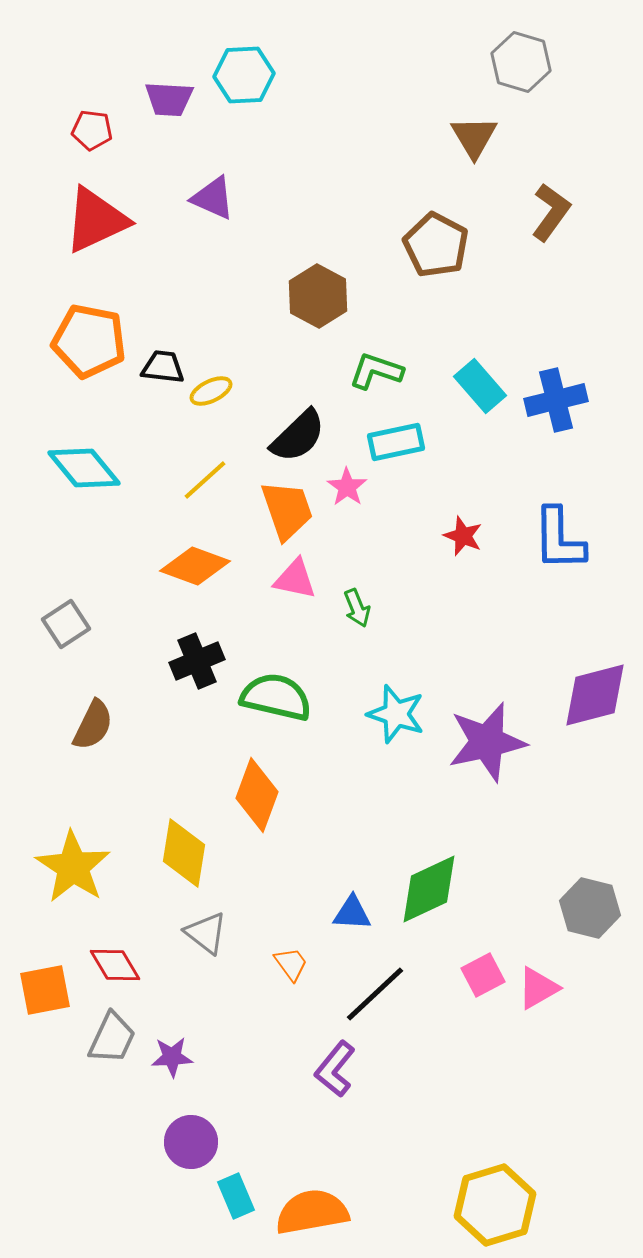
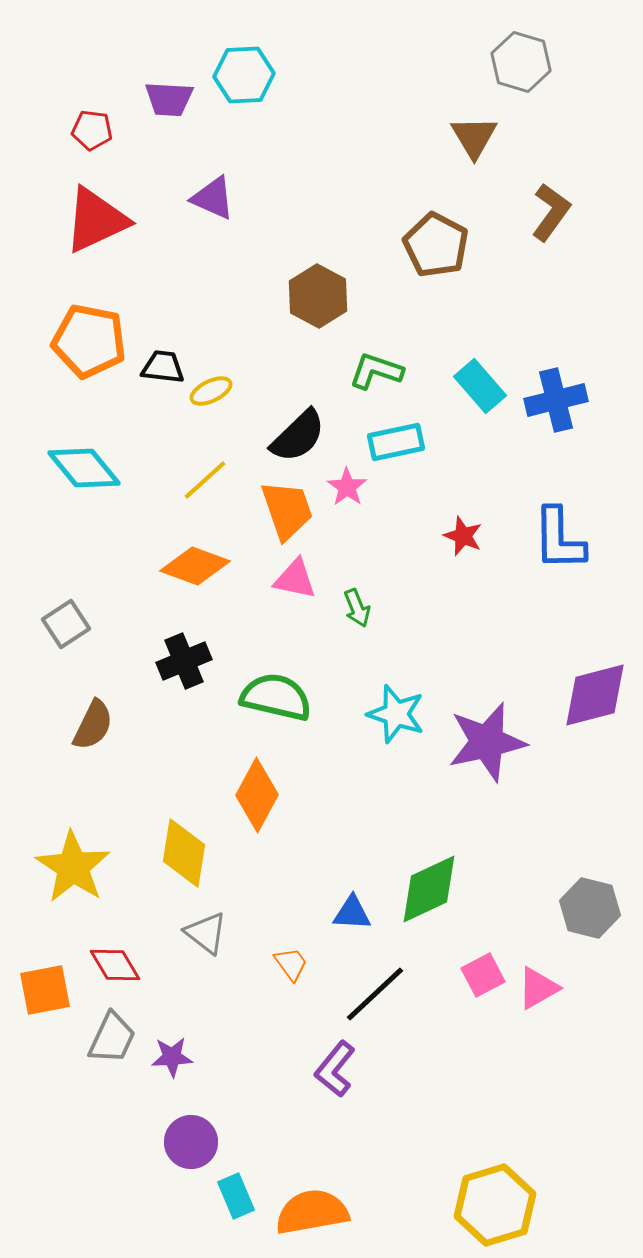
black cross at (197, 661): moved 13 px left
orange diamond at (257, 795): rotated 8 degrees clockwise
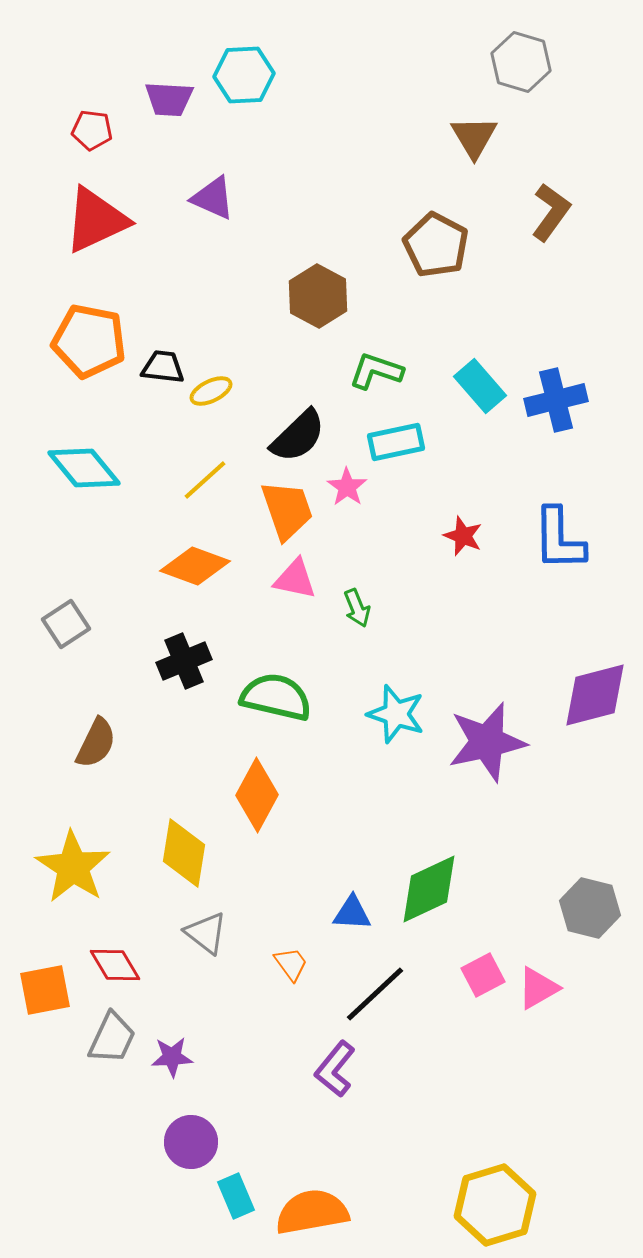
brown semicircle at (93, 725): moved 3 px right, 18 px down
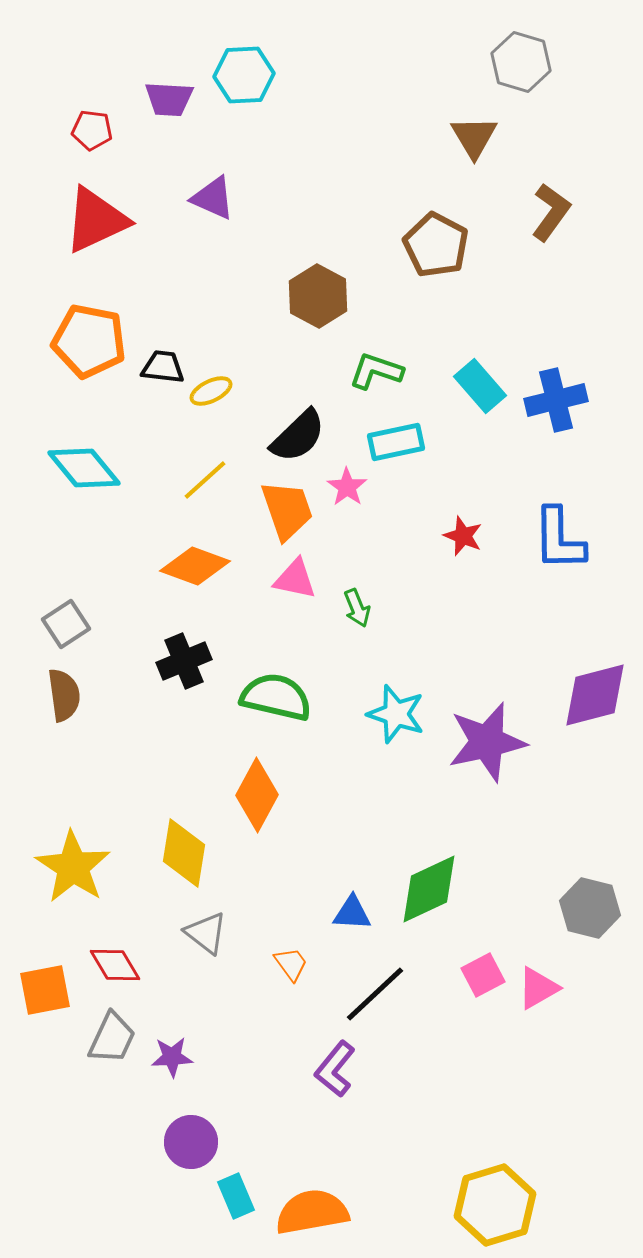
brown semicircle at (96, 743): moved 32 px left, 48 px up; rotated 34 degrees counterclockwise
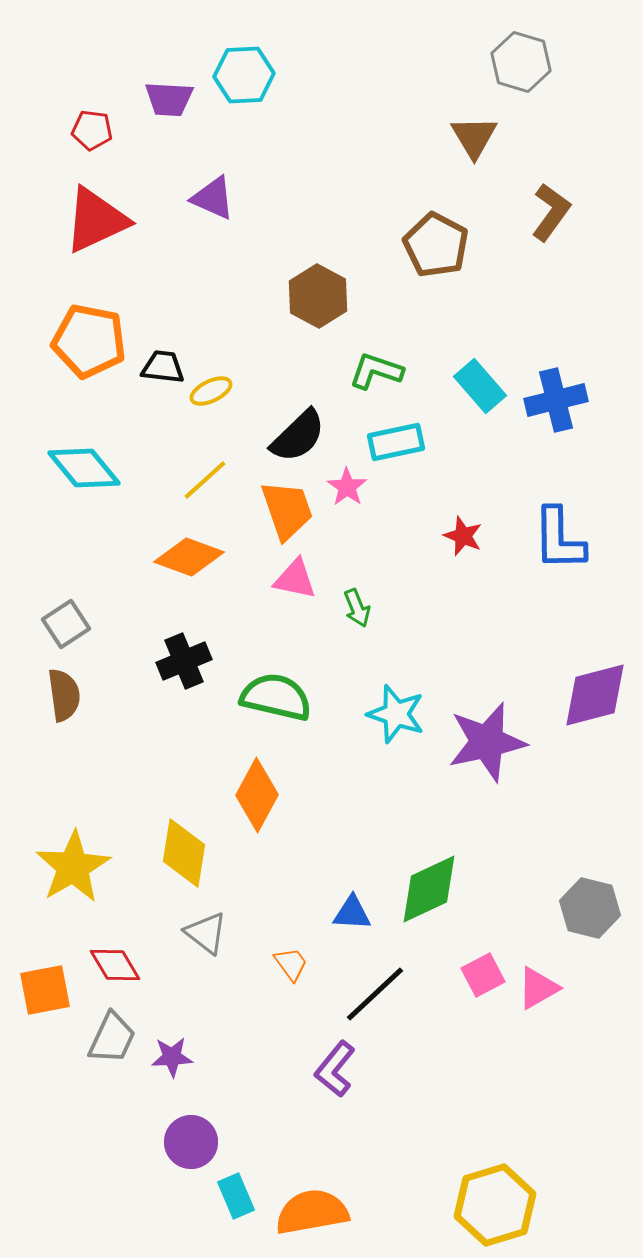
orange diamond at (195, 566): moved 6 px left, 9 px up
yellow star at (73, 867): rotated 8 degrees clockwise
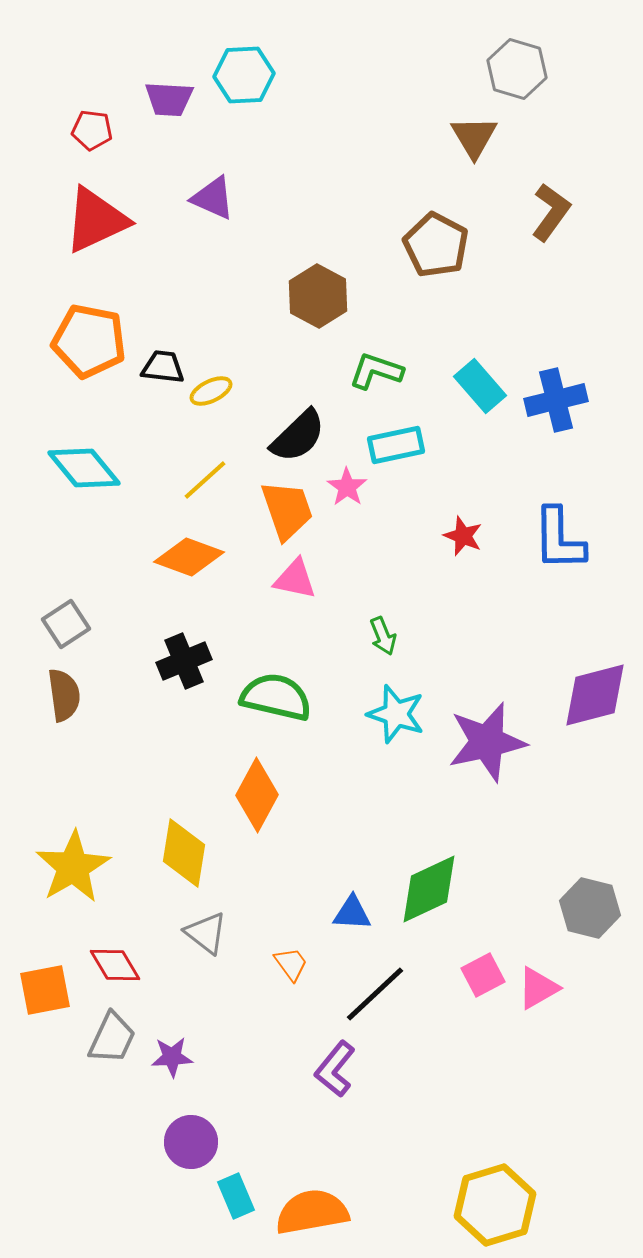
gray hexagon at (521, 62): moved 4 px left, 7 px down
cyan rectangle at (396, 442): moved 3 px down
green arrow at (357, 608): moved 26 px right, 28 px down
